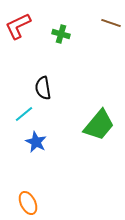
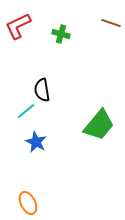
black semicircle: moved 1 px left, 2 px down
cyan line: moved 2 px right, 3 px up
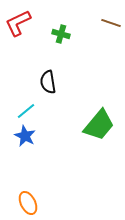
red L-shape: moved 3 px up
black semicircle: moved 6 px right, 8 px up
blue star: moved 11 px left, 6 px up
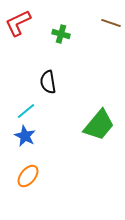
orange ellipse: moved 27 px up; rotated 65 degrees clockwise
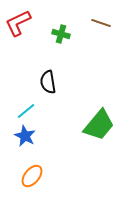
brown line: moved 10 px left
orange ellipse: moved 4 px right
